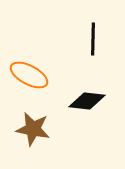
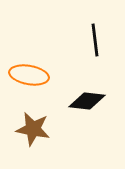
black line: moved 2 px right, 1 px down; rotated 8 degrees counterclockwise
orange ellipse: rotated 18 degrees counterclockwise
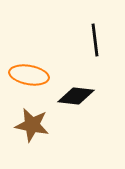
black diamond: moved 11 px left, 5 px up
brown star: moved 1 px left, 4 px up
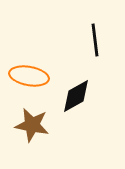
orange ellipse: moved 1 px down
black diamond: rotated 36 degrees counterclockwise
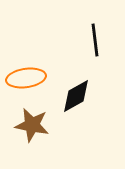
orange ellipse: moved 3 px left, 2 px down; rotated 18 degrees counterclockwise
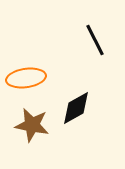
black line: rotated 20 degrees counterclockwise
black diamond: moved 12 px down
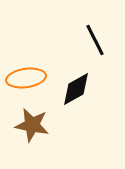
black diamond: moved 19 px up
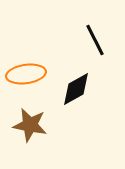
orange ellipse: moved 4 px up
brown star: moved 2 px left
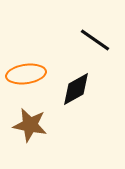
black line: rotated 28 degrees counterclockwise
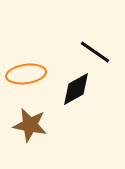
black line: moved 12 px down
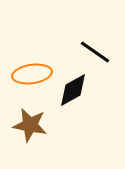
orange ellipse: moved 6 px right
black diamond: moved 3 px left, 1 px down
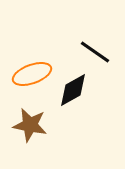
orange ellipse: rotated 12 degrees counterclockwise
